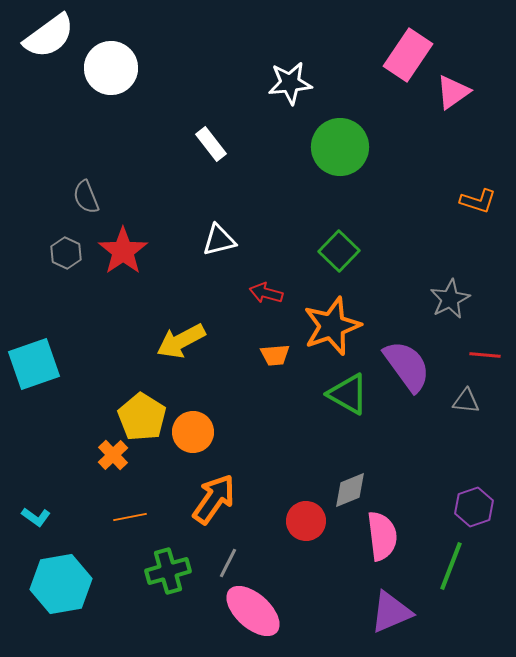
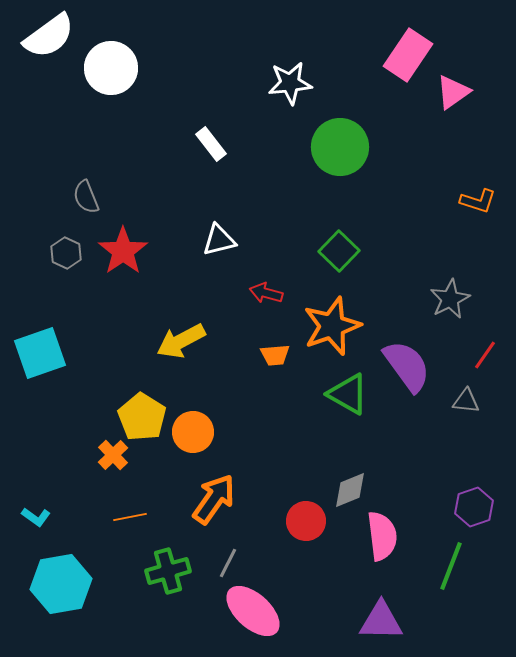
red line: rotated 60 degrees counterclockwise
cyan square: moved 6 px right, 11 px up
purple triangle: moved 10 px left, 9 px down; rotated 24 degrees clockwise
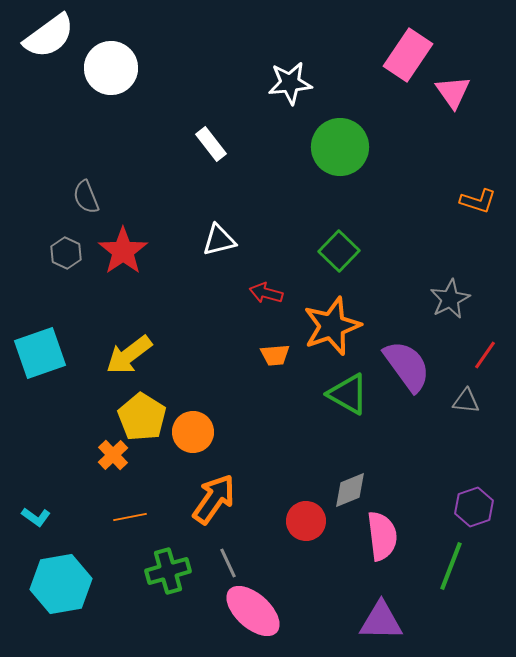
pink triangle: rotated 30 degrees counterclockwise
yellow arrow: moved 52 px left, 14 px down; rotated 9 degrees counterclockwise
gray line: rotated 52 degrees counterclockwise
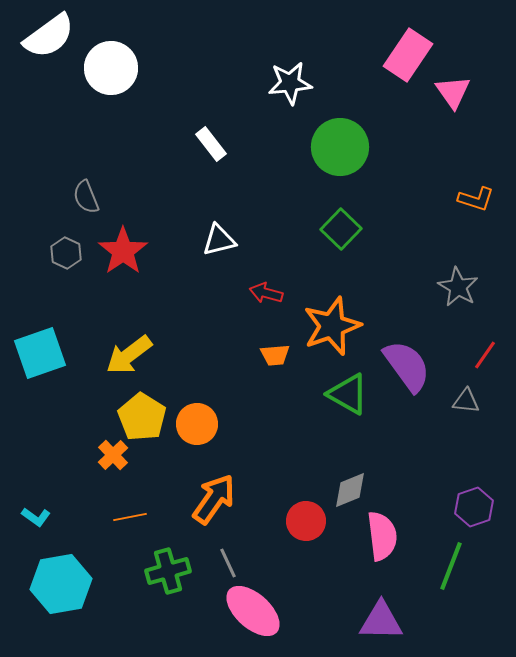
orange L-shape: moved 2 px left, 2 px up
green square: moved 2 px right, 22 px up
gray star: moved 8 px right, 12 px up; rotated 15 degrees counterclockwise
orange circle: moved 4 px right, 8 px up
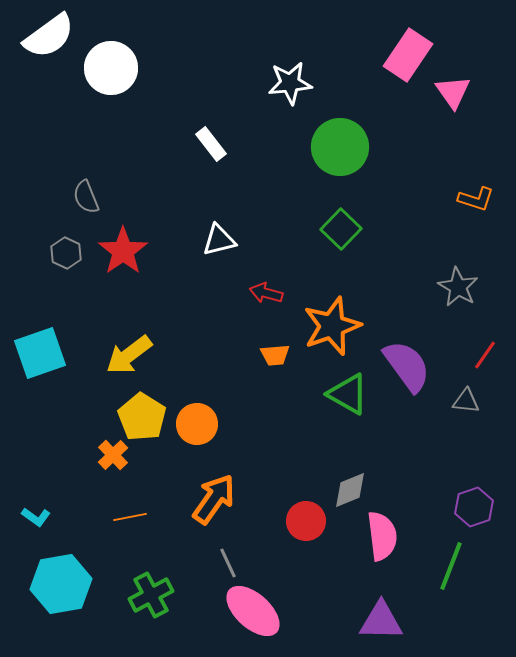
green cross: moved 17 px left, 24 px down; rotated 12 degrees counterclockwise
